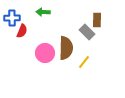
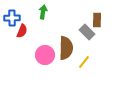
green arrow: rotated 96 degrees clockwise
pink circle: moved 2 px down
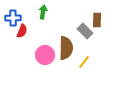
blue cross: moved 1 px right
gray rectangle: moved 2 px left, 1 px up
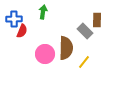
blue cross: moved 1 px right, 1 px down
pink circle: moved 1 px up
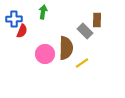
yellow line: moved 2 px left, 1 px down; rotated 16 degrees clockwise
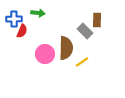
green arrow: moved 5 px left, 1 px down; rotated 88 degrees clockwise
yellow line: moved 1 px up
